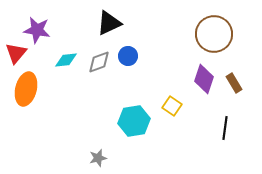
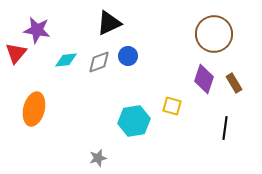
orange ellipse: moved 8 px right, 20 px down
yellow square: rotated 18 degrees counterclockwise
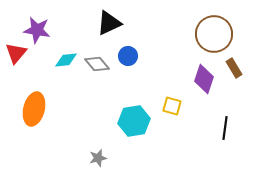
gray diamond: moved 2 px left, 2 px down; rotated 70 degrees clockwise
brown rectangle: moved 15 px up
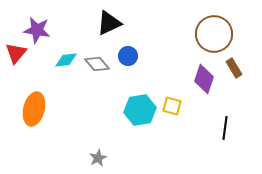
cyan hexagon: moved 6 px right, 11 px up
gray star: rotated 12 degrees counterclockwise
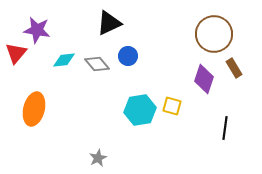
cyan diamond: moved 2 px left
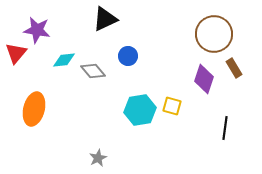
black triangle: moved 4 px left, 4 px up
gray diamond: moved 4 px left, 7 px down
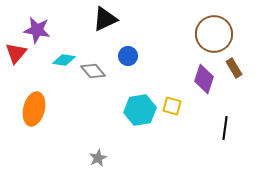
cyan diamond: rotated 15 degrees clockwise
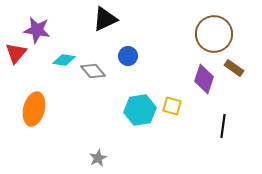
brown rectangle: rotated 24 degrees counterclockwise
black line: moved 2 px left, 2 px up
